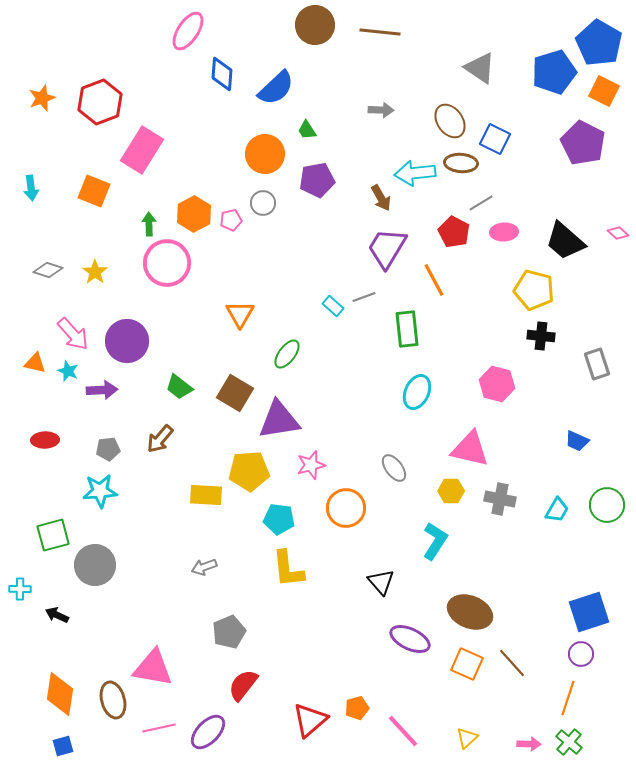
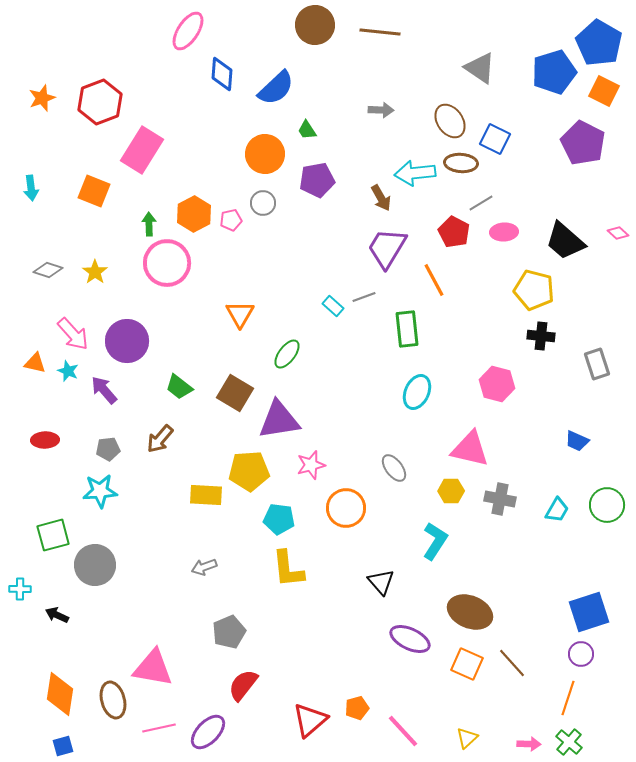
purple arrow at (102, 390): moved 2 px right; rotated 128 degrees counterclockwise
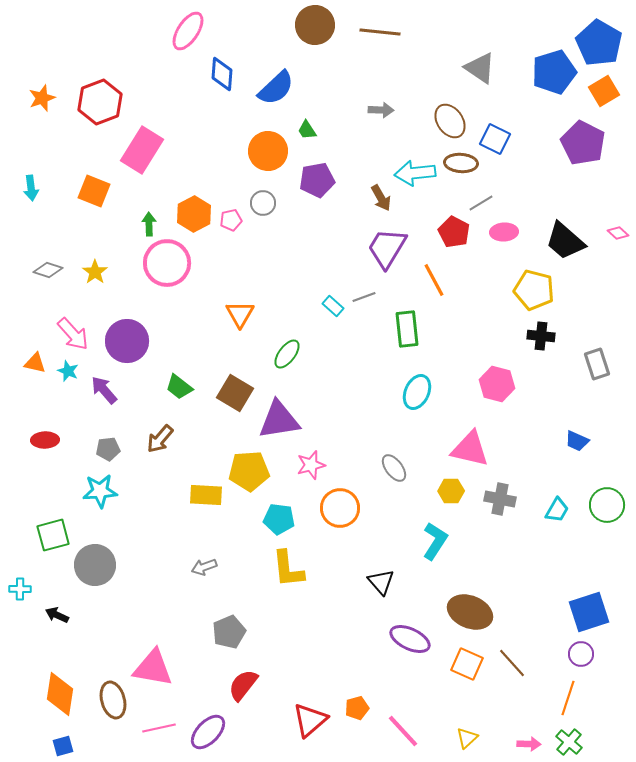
orange square at (604, 91): rotated 32 degrees clockwise
orange circle at (265, 154): moved 3 px right, 3 px up
orange circle at (346, 508): moved 6 px left
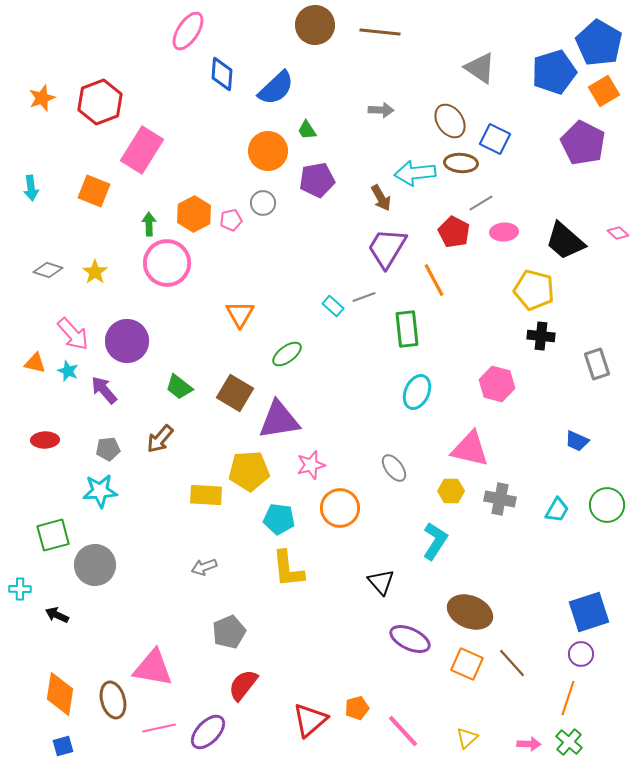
green ellipse at (287, 354): rotated 16 degrees clockwise
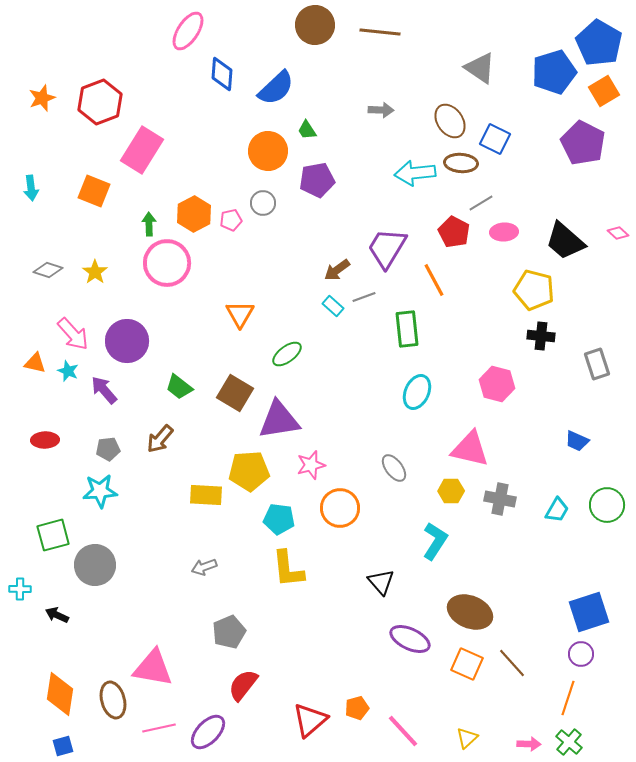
brown arrow at (381, 198): moved 44 px left, 72 px down; rotated 84 degrees clockwise
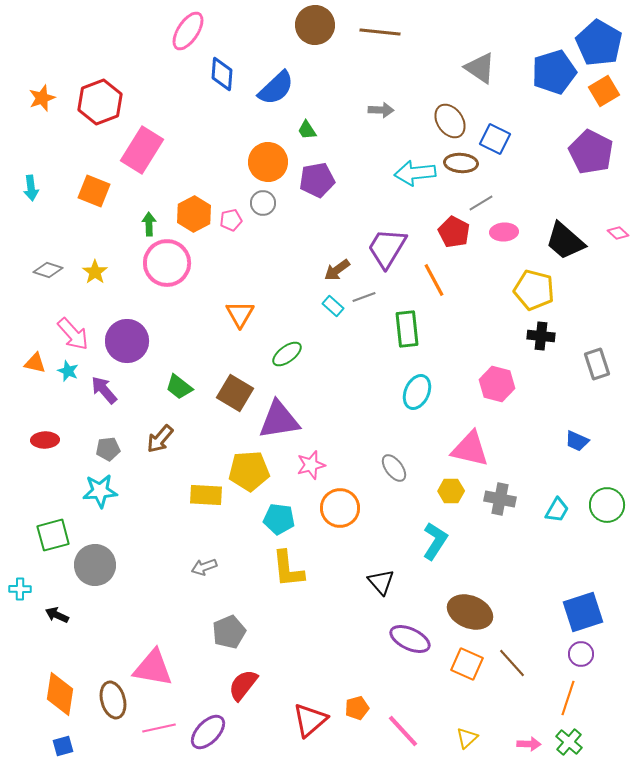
purple pentagon at (583, 143): moved 8 px right, 9 px down
orange circle at (268, 151): moved 11 px down
blue square at (589, 612): moved 6 px left
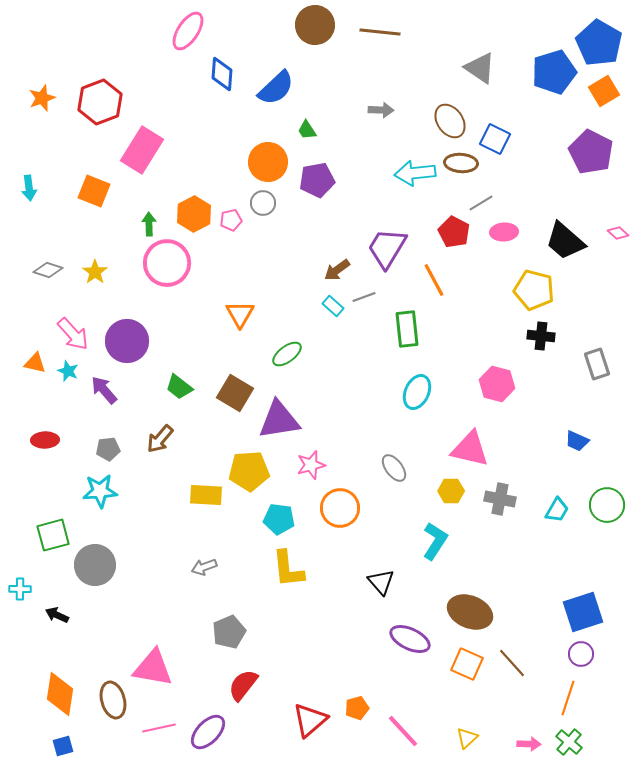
cyan arrow at (31, 188): moved 2 px left
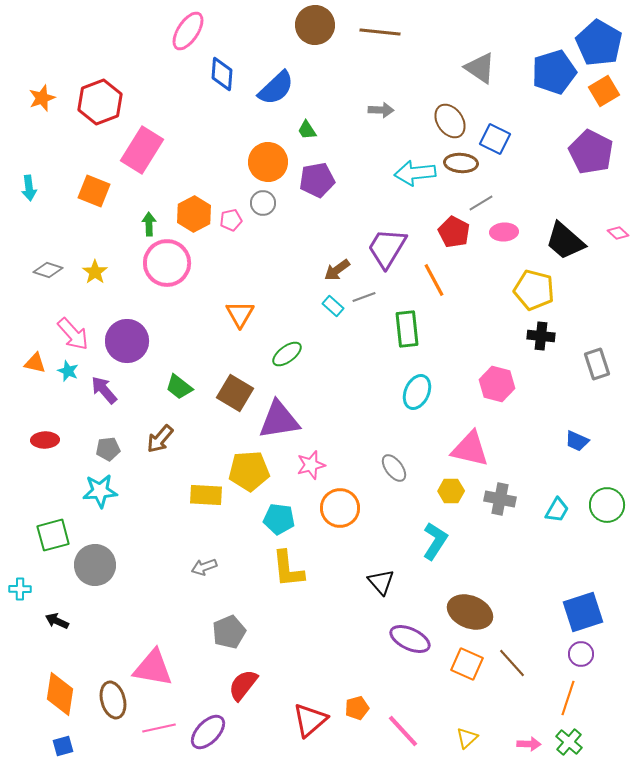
black arrow at (57, 615): moved 6 px down
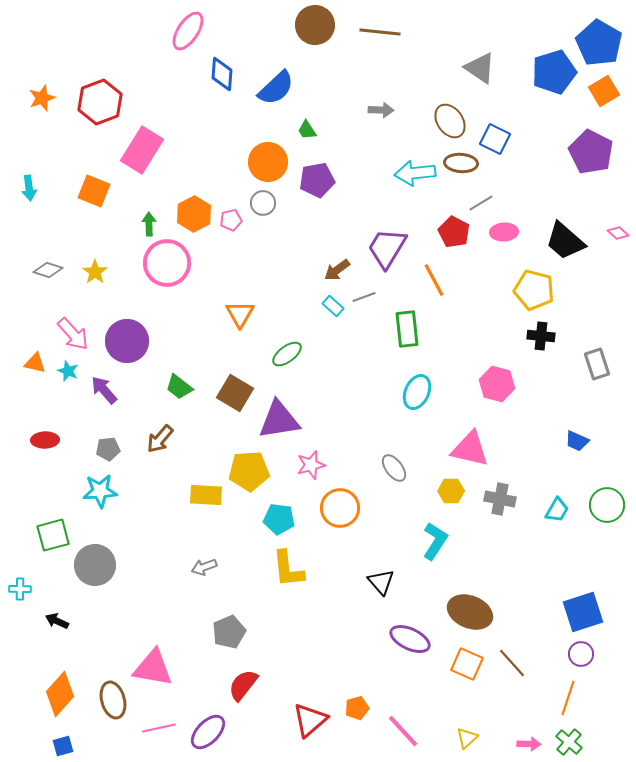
orange diamond at (60, 694): rotated 33 degrees clockwise
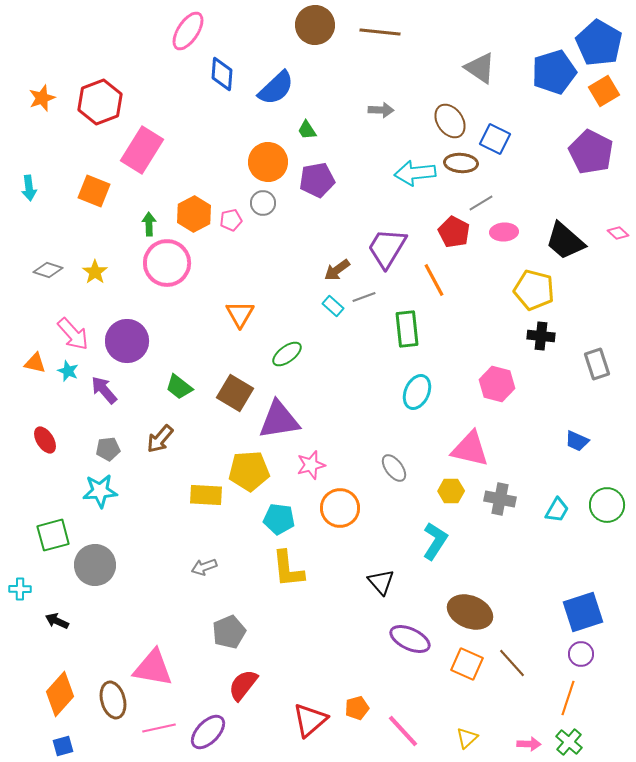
red ellipse at (45, 440): rotated 60 degrees clockwise
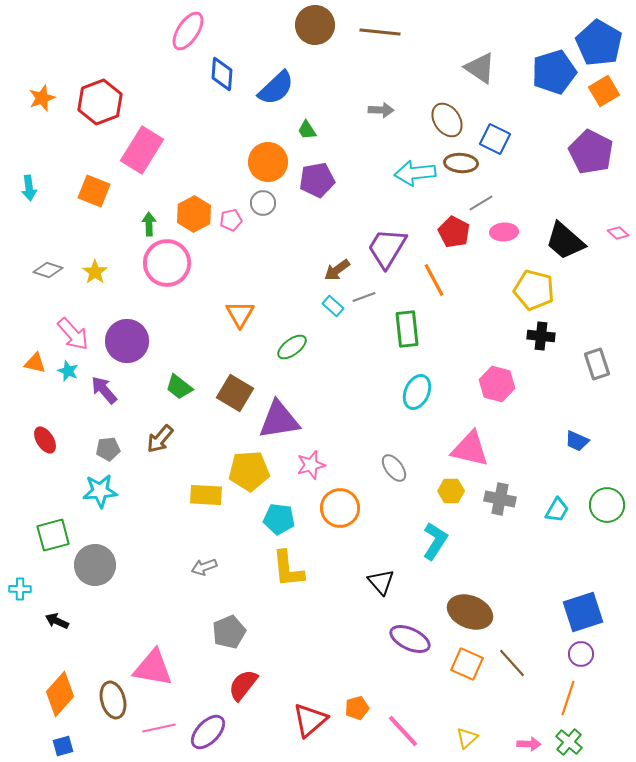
brown ellipse at (450, 121): moved 3 px left, 1 px up
green ellipse at (287, 354): moved 5 px right, 7 px up
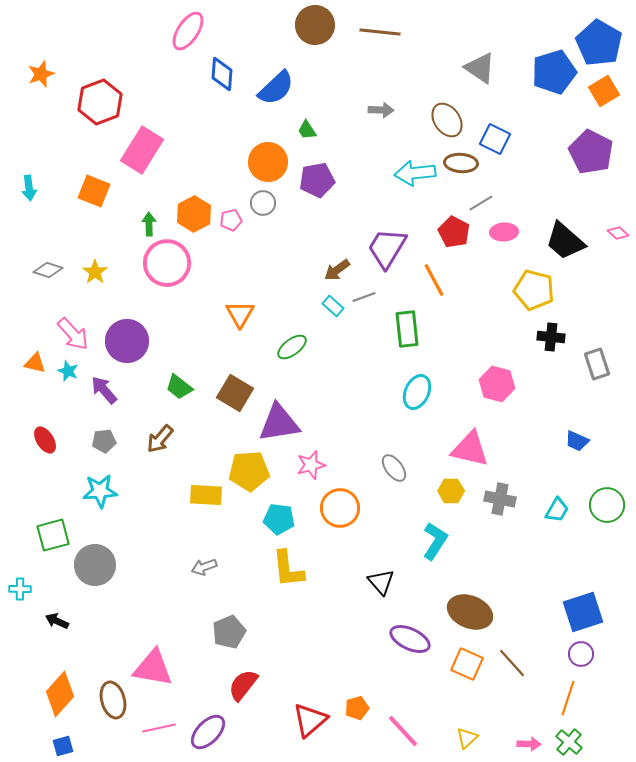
orange star at (42, 98): moved 1 px left, 24 px up
black cross at (541, 336): moved 10 px right, 1 px down
purple triangle at (279, 420): moved 3 px down
gray pentagon at (108, 449): moved 4 px left, 8 px up
